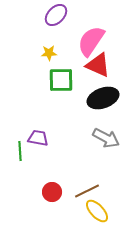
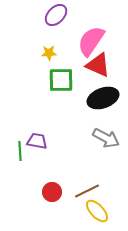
purple trapezoid: moved 1 px left, 3 px down
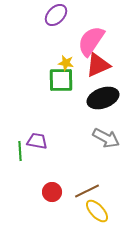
yellow star: moved 17 px right, 10 px down; rotated 14 degrees clockwise
red triangle: rotated 48 degrees counterclockwise
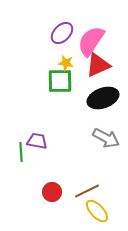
purple ellipse: moved 6 px right, 18 px down
green square: moved 1 px left, 1 px down
green line: moved 1 px right, 1 px down
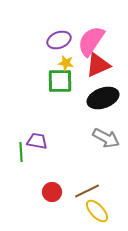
purple ellipse: moved 3 px left, 7 px down; rotated 25 degrees clockwise
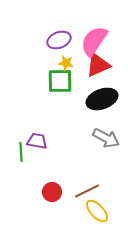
pink semicircle: moved 3 px right
black ellipse: moved 1 px left, 1 px down
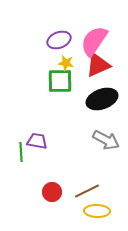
gray arrow: moved 2 px down
yellow ellipse: rotated 45 degrees counterclockwise
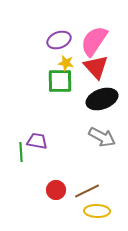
red triangle: moved 2 px left, 2 px down; rotated 48 degrees counterclockwise
gray arrow: moved 4 px left, 3 px up
red circle: moved 4 px right, 2 px up
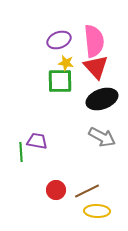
pink semicircle: rotated 140 degrees clockwise
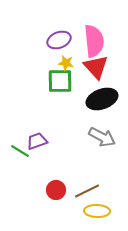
purple trapezoid: rotated 30 degrees counterclockwise
green line: moved 1 px left, 1 px up; rotated 54 degrees counterclockwise
